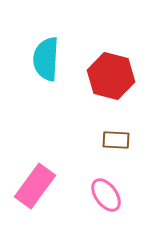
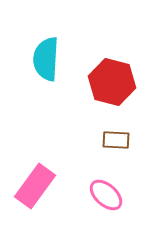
red hexagon: moved 1 px right, 6 px down
pink ellipse: rotated 12 degrees counterclockwise
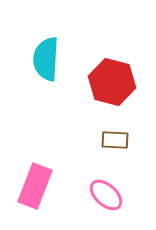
brown rectangle: moved 1 px left
pink rectangle: rotated 15 degrees counterclockwise
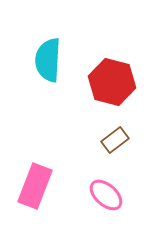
cyan semicircle: moved 2 px right, 1 px down
brown rectangle: rotated 40 degrees counterclockwise
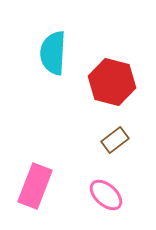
cyan semicircle: moved 5 px right, 7 px up
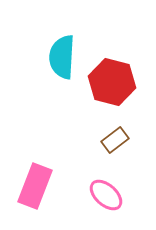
cyan semicircle: moved 9 px right, 4 px down
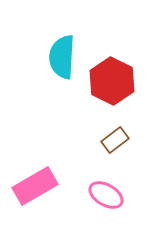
red hexagon: moved 1 px up; rotated 12 degrees clockwise
pink rectangle: rotated 39 degrees clockwise
pink ellipse: rotated 12 degrees counterclockwise
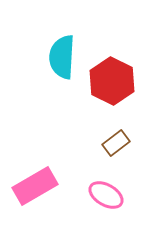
brown rectangle: moved 1 px right, 3 px down
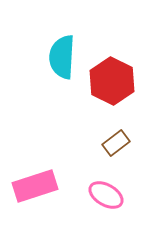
pink rectangle: rotated 12 degrees clockwise
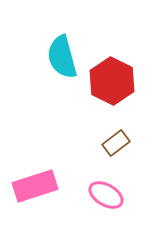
cyan semicircle: rotated 18 degrees counterclockwise
